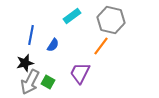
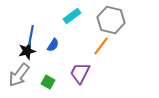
black star: moved 2 px right, 12 px up
gray arrow: moved 11 px left, 7 px up; rotated 10 degrees clockwise
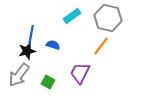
gray hexagon: moved 3 px left, 2 px up
blue semicircle: rotated 104 degrees counterclockwise
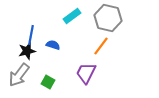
purple trapezoid: moved 6 px right
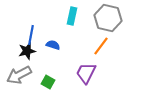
cyan rectangle: rotated 42 degrees counterclockwise
gray arrow: rotated 25 degrees clockwise
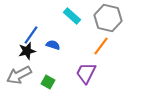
cyan rectangle: rotated 60 degrees counterclockwise
blue line: rotated 24 degrees clockwise
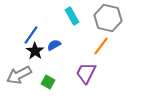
cyan rectangle: rotated 18 degrees clockwise
blue semicircle: moved 1 px right; rotated 48 degrees counterclockwise
black star: moved 8 px right; rotated 24 degrees counterclockwise
